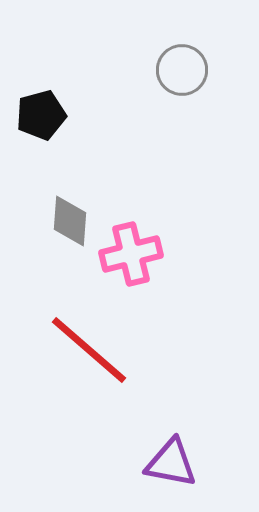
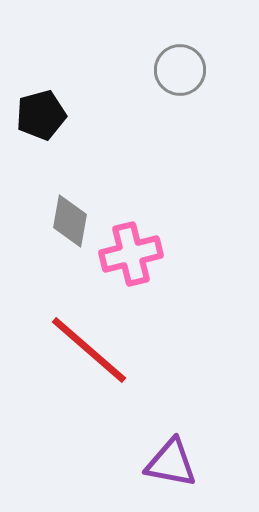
gray circle: moved 2 px left
gray diamond: rotated 6 degrees clockwise
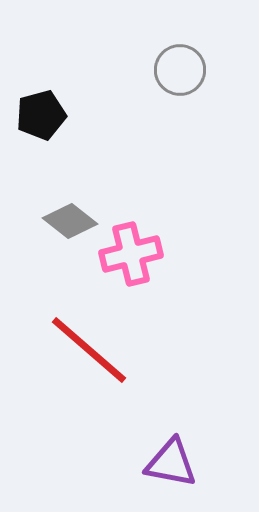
gray diamond: rotated 62 degrees counterclockwise
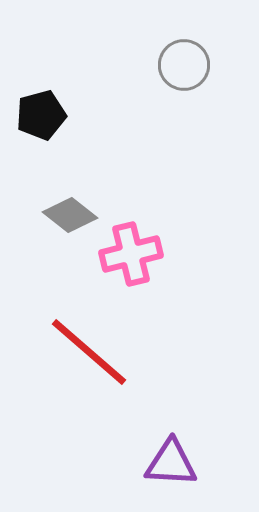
gray circle: moved 4 px right, 5 px up
gray diamond: moved 6 px up
red line: moved 2 px down
purple triangle: rotated 8 degrees counterclockwise
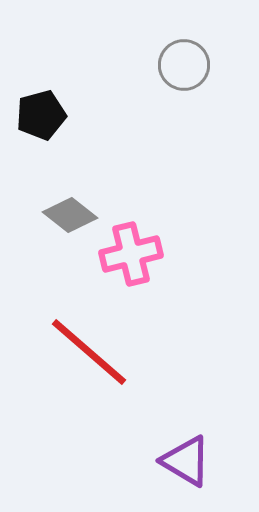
purple triangle: moved 15 px right, 2 px up; rotated 28 degrees clockwise
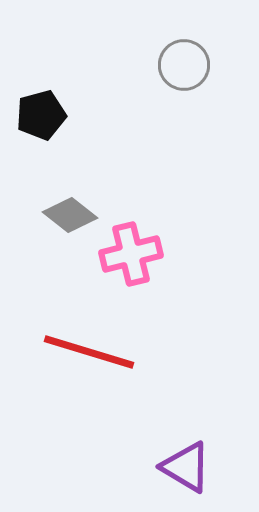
red line: rotated 24 degrees counterclockwise
purple triangle: moved 6 px down
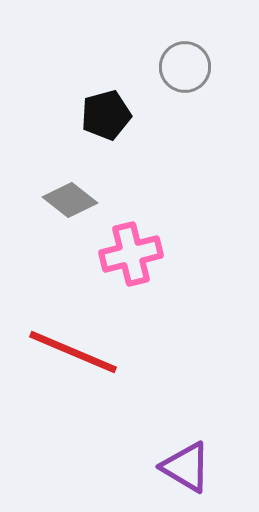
gray circle: moved 1 px right, 2 px down
black pentagon: moved 65 px right
gray diamond: moved 15 px up
red line: moved 16 px left; rotated 6 degrees clockwise
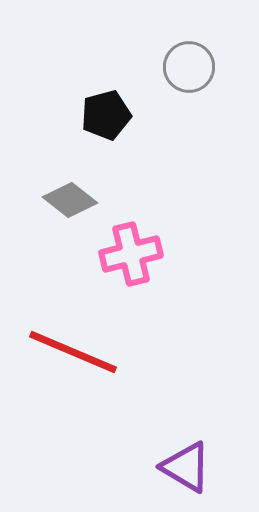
gray circle: moved 4 px right
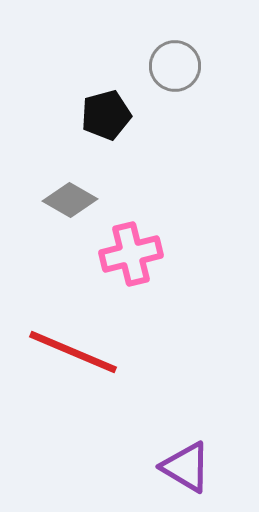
gray circle: moved 14 px left, 1 px up
gray diamond: rotated 8 degrees counterclockwise
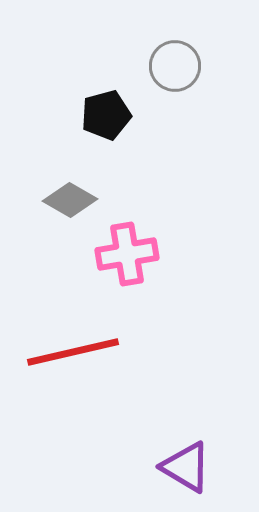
pink cross: moved 4 px left; rotated 4 degrees clockwise
red line: rotated 36 degrees counterclockwise
